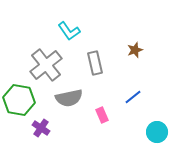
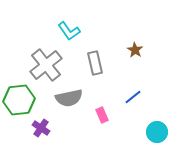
brown star: rotated 21 degrees counterclockwise
green hexagon: rotated 16 degrees counterclockwise
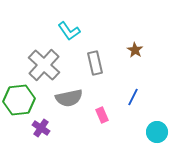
gray cross: moved 2 px left; rotated 8 degrees counterclockwise
blue line: rotated 24 degrees counterclockwise
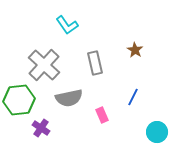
cyan L-shape: moved 2 px left, 6 px up
